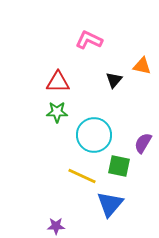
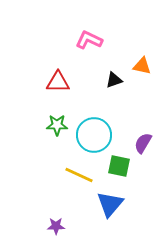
black triangle: rotated 30 degrees clockwise
green star: moved 13 px down
yellow line: moved 3 px left, 1 px up
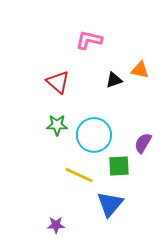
pink L-shape: rotated 12 degrees counterclockwise
orange triangle: moved 2 px left, 4 px down
red triangle: rotated 40 degrees clockwise
green square: rotated 15 degrees counterclockwise
purple star: moved 1 px up
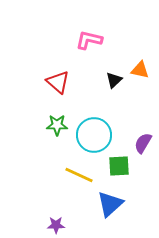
black triangle: rotated 24 degrees counterclockwise
blue triangle: rotated 8 degrees clockwise
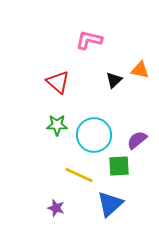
purple semicircle: moved 6 px left, 3 px up; rotated 20 degrees clockwise
purple star: moved 17 px up; rotated 18 degrees clockwise
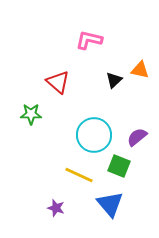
green star: moved 26 px left, 11 px up
purple semicircle: moved 3 px up
green square: rotated 25 degrees clockwise
blue triangle: rotated 28 degrees counterclockwise
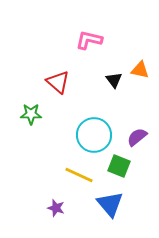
black triangle: rotated 24 degrees counterclockwise
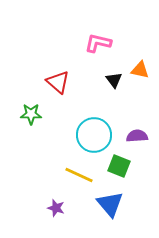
pink L-shape: moved 9 px right, 3 px down
purple semicircle: moved 1 px up; rotated 35 degrees clockwise
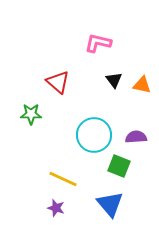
orange triangle: moved 2 px right, 15 px down
purple semicircle: moved 1 px left, 1 px down
yellow line: moved 16 px left, 4 px down
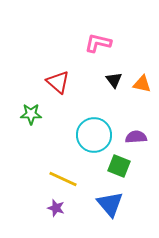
orange triangle: moved 1 px up
